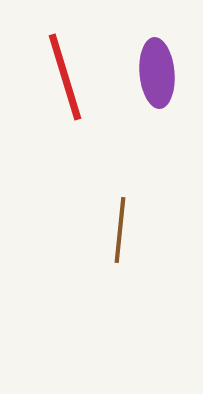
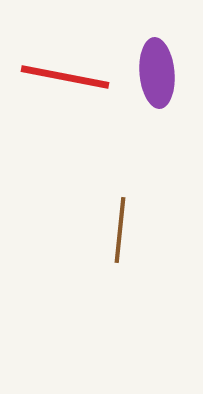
red line: rotated 62 degrees counterclockwise
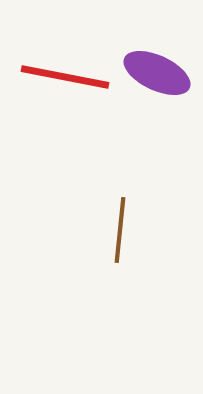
purple ellipse: rotated 60 degrees counterclockwise
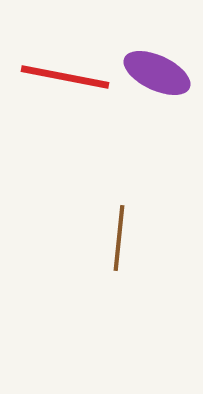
brown line: moved 1 px left, 8 px down
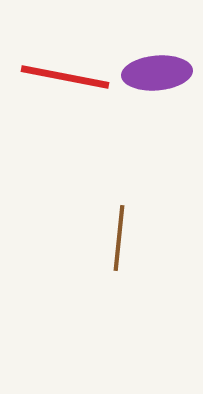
purple ellipse: rotated 30 degrees counterclockwise
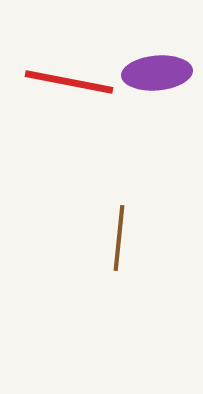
red line: moved 4 px right, 5 px down
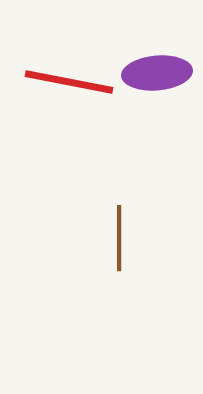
brown line: rotated 6 degrees counterclockwise
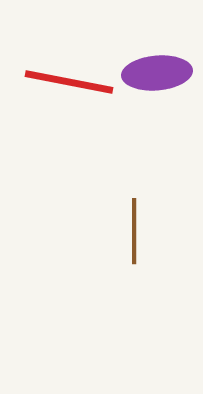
brown line: moved 15 px right, 7 px up
